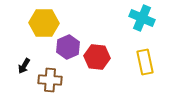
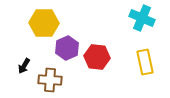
purple hexagon: moved 1 px left, 1 px down
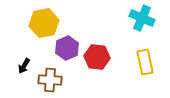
yellow hexagon: rotated 12 degrees counterclockwise
